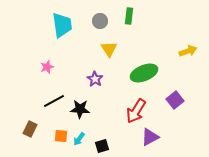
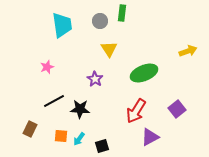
green rectangle: moved 7 px left, 3 px up
purple square: moved 2 px right, 9 px down
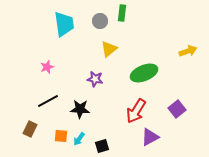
cyan trapezoid: moved 2 px right, 1 px up
yellow triangle: rotated 24 degrees clockwise
purple star: rotated 21 degrees counterclockwise
black line: moved 6 px left
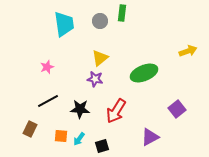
yellow triangle: moved 9 px left, 9 px down
red arrow: moved 20 px left
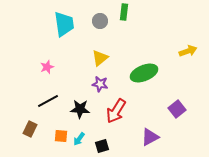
green rectangle: moved 2 px right, 1 px up
purple star: moved 5 px right, 5 px down
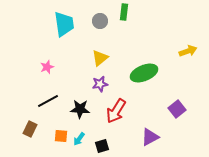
purple star: rotated 21 degrees counterclockwise
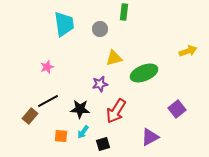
gray circle: moved 8 px down
yellow triangle: moved 14 px right; rotated 24 degrees clockwise
brown rectangle: moved 13 px up; rotated 14 degrees clockwise
cyan arrow: moved 4 px right, 7 px up
black square: moved 1 px right, 2 px up
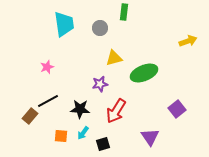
gray circle: moved 1 px up
yellow arrow: moved 10 px up
cyan arrow: moved 1 px down
purple triangle: rotated 36 degrees counterclockwise
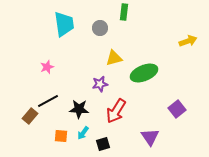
black star: moved 1 px left
